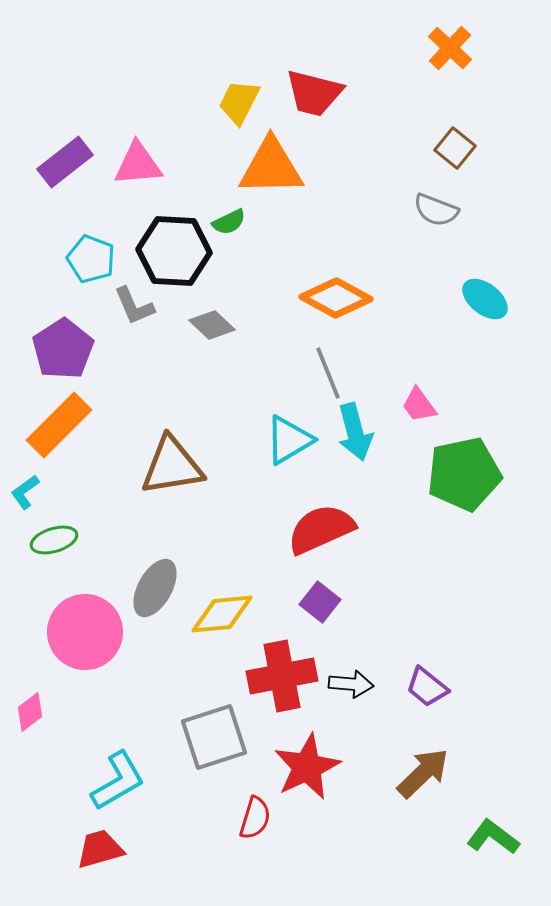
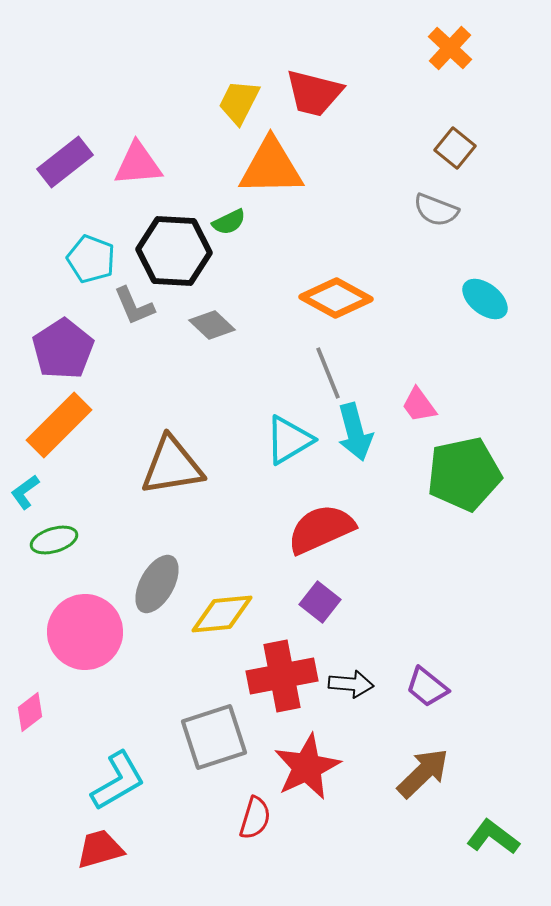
gray ellipse at (155, 588): moved 2 px right, 4 px up
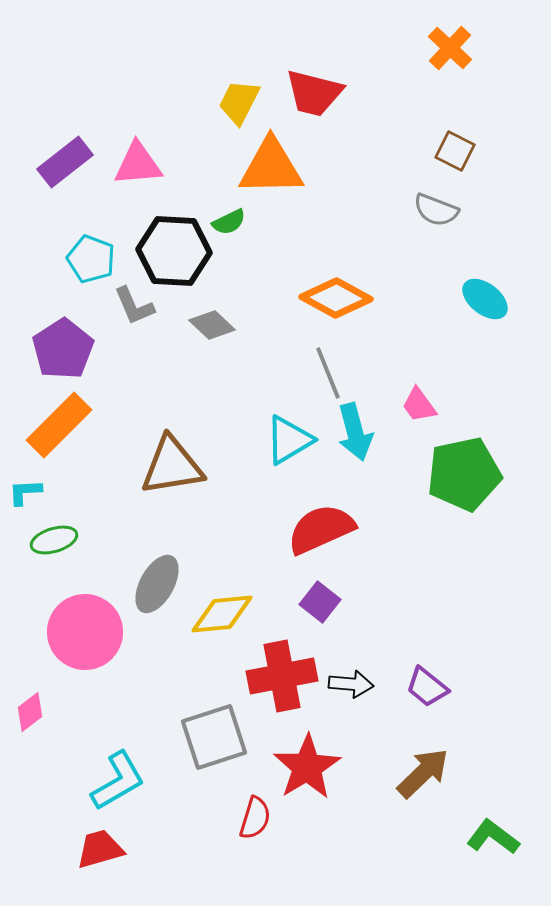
brown square at (455, 148): moved 3 px down; rotated 12 degrees counterclockwise
cyan L-shape at (25, 492): rotated 33 degrees clockwise
red star at (307, 767): rotated 6 degrees counterclockwise
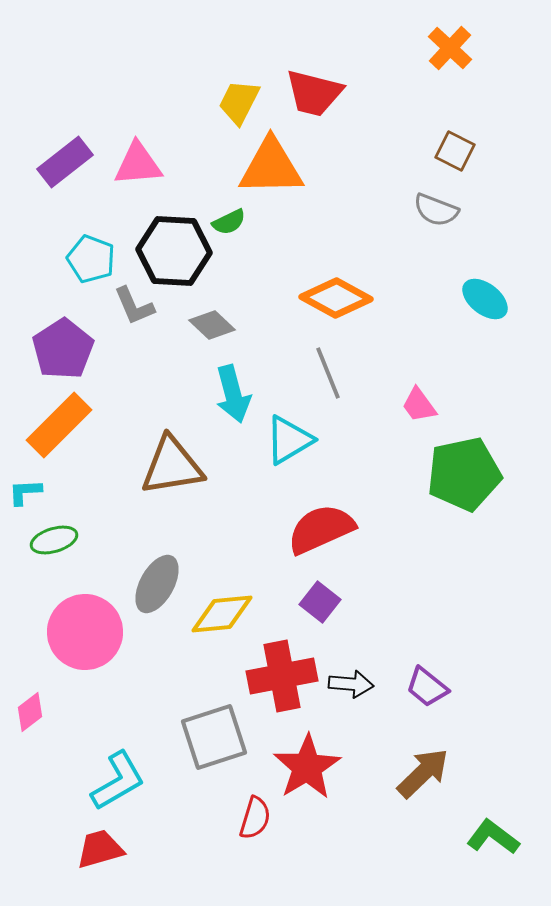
cyan arrow at (355, 432): moved 122 px left, 38 px up
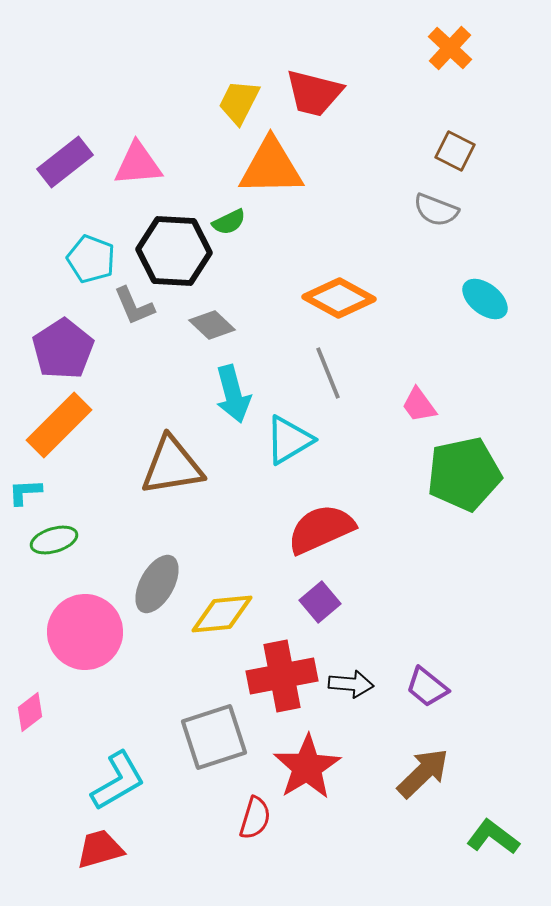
orange diamond at (336, 298): moved 3 px right
purple square at (320, 602): rotated 12 degrees clockwise
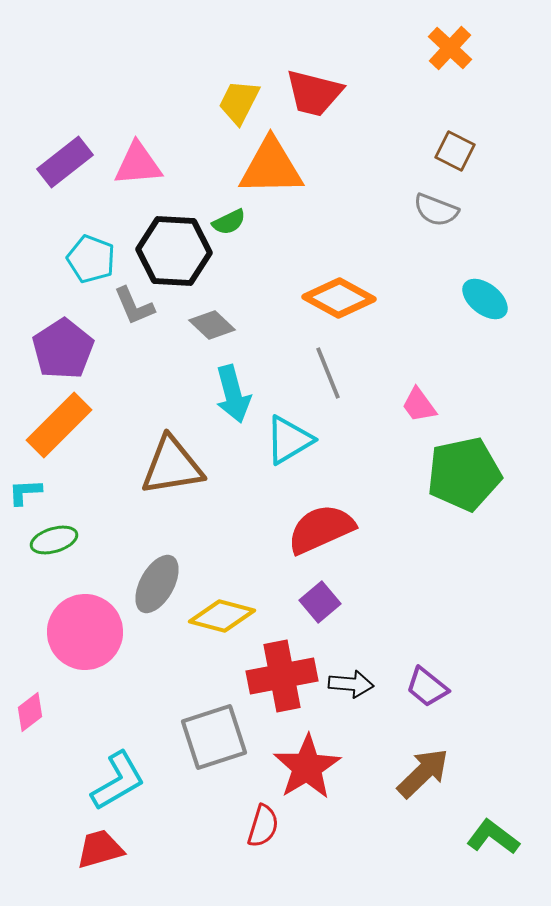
yellow diamond at (222, 614): moved 2 px down; rotated 20 degrees clockwise
red semicircle at (255, 818): moved 8 px right, 8 px down
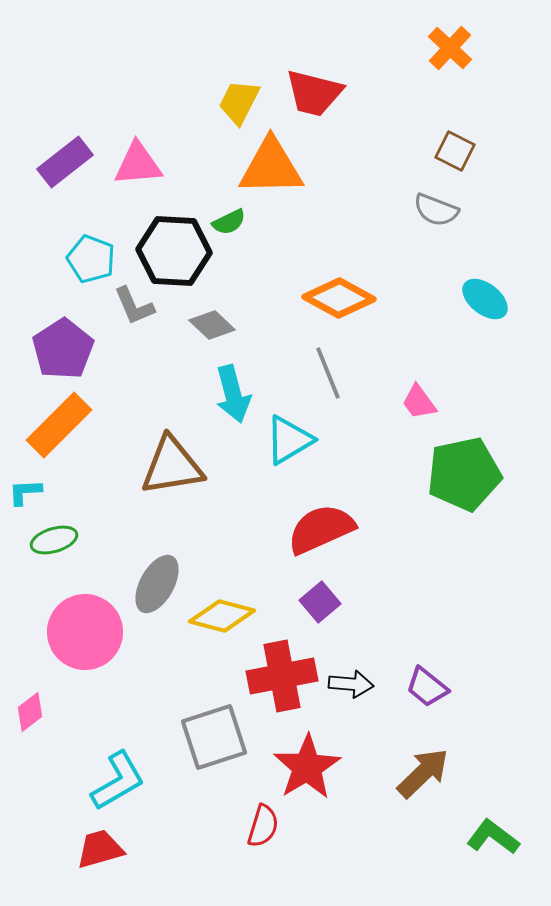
pink trapezoid at (419, 405): moved 3 px up
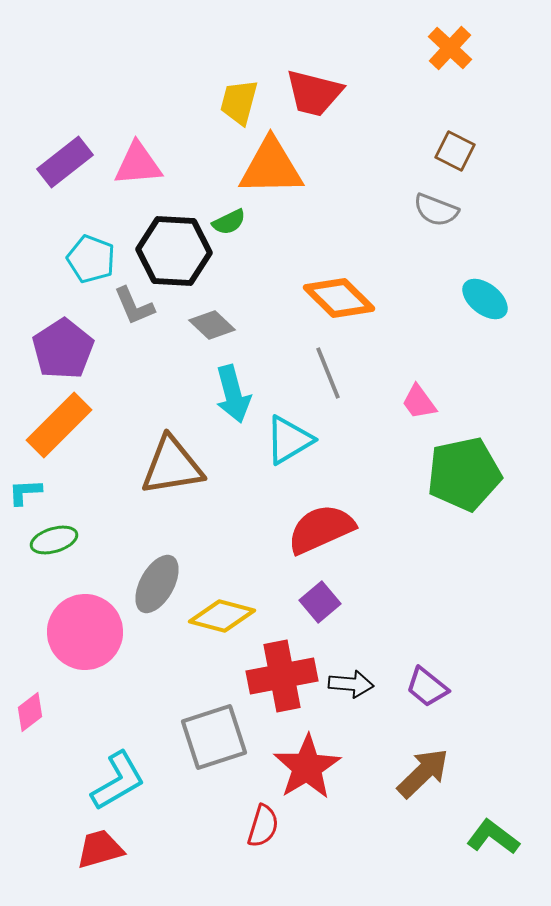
yellow trapezoid at (239, 102): rotated 12 degrees counterclockwise
orange diamond at (339, 298): rotated 16 degrees clockwise
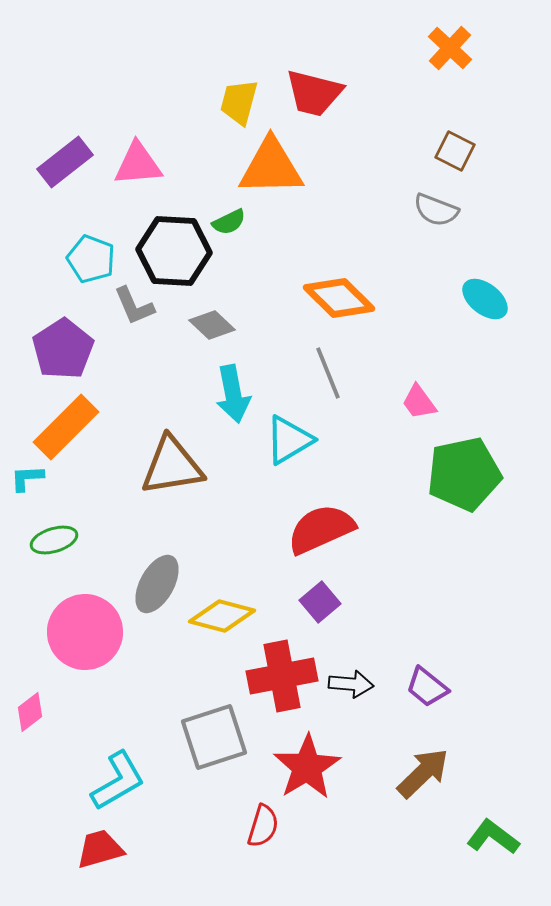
cyan arrow at (233, 394): rotated 4 degrees clockwise
orange rectangle at (59, 425): moved 7 px right, 2 px down
cyan L-shape at (25, 492): moved 2 px right, 14 px up
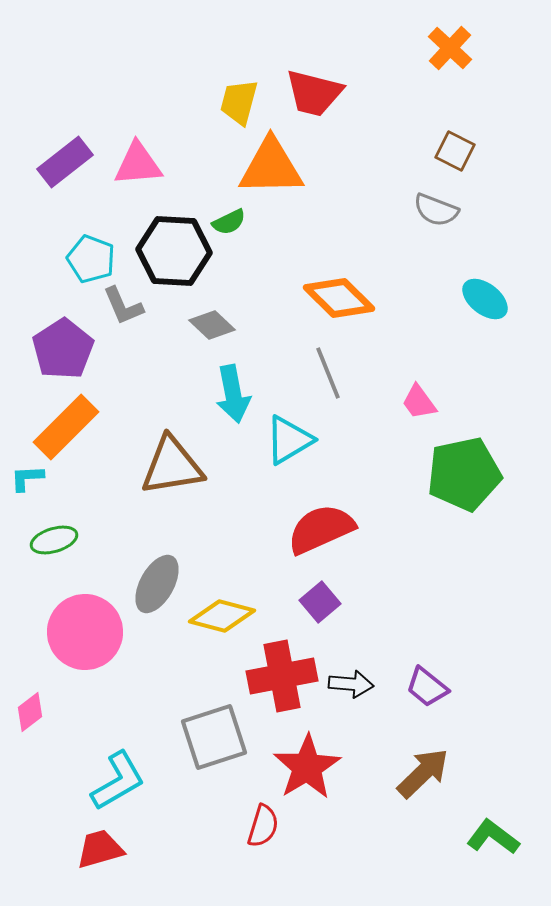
gray L-shape at (134, 306): moved 11 px left
